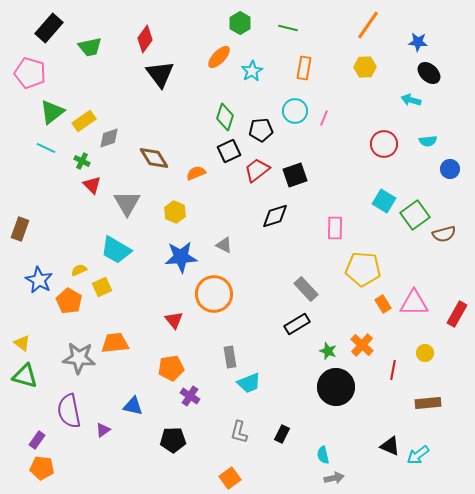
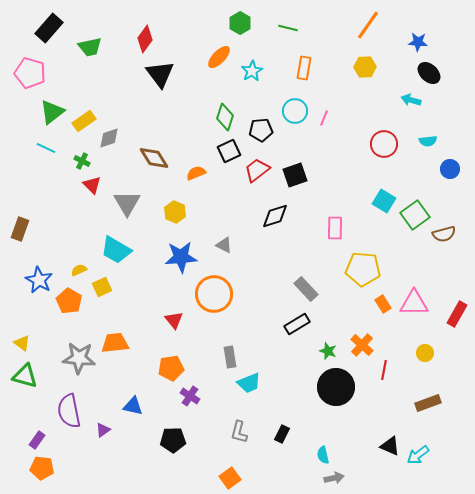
red line at (393, 370): moved 9 px left
brown rectangle at (428, 403): rotated 15 degrees counterclockwise
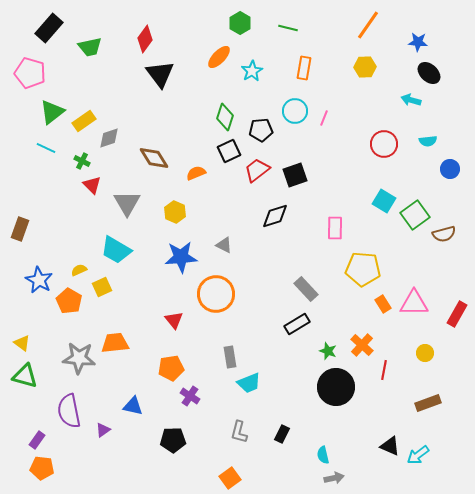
orange circle at (214, 294): moved 2 px right
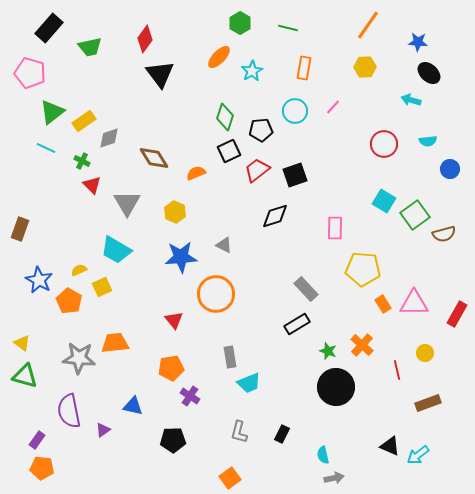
pink line at (324, 118): moved 9 px right, 11 px up; rotated 21 degrees clockwise
red line at (384, 370): moved 13 px right; rotated 24 degrees counterclockwise
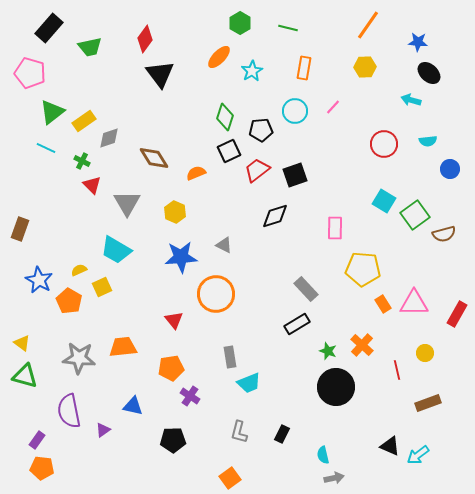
orange trapezoid at (115, 343): moved 8 px right, 4 px down
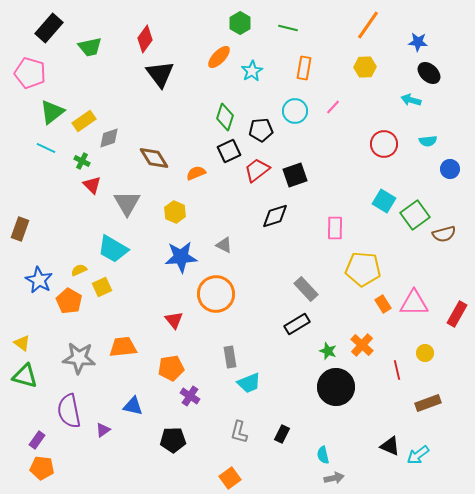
cyan trapezoid at (116, 250): moved 3 px left, 1 px up
